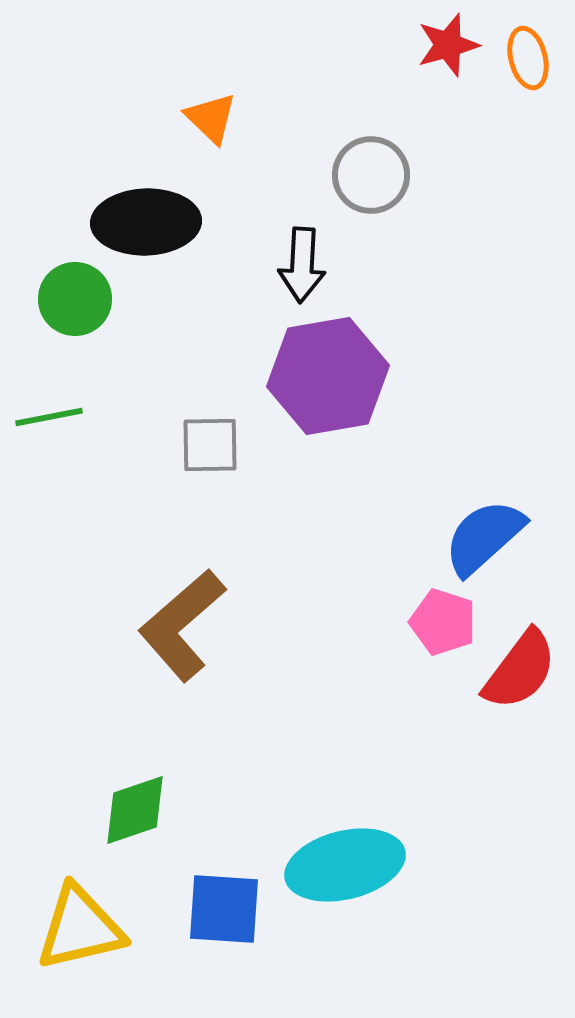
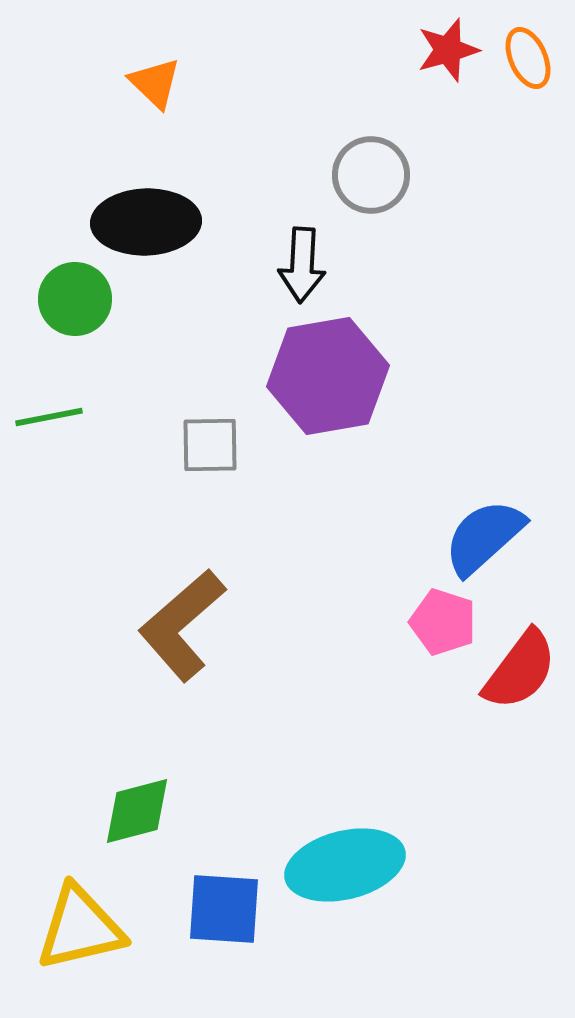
red star: moved 5 px down
orange ellipse: rotated 10 degrees counterclockwise
orange triangle: moved 56 px left, 35 px up
green diamond: moved 2 px right, 1 px down; rotated 4 degrees clockwise
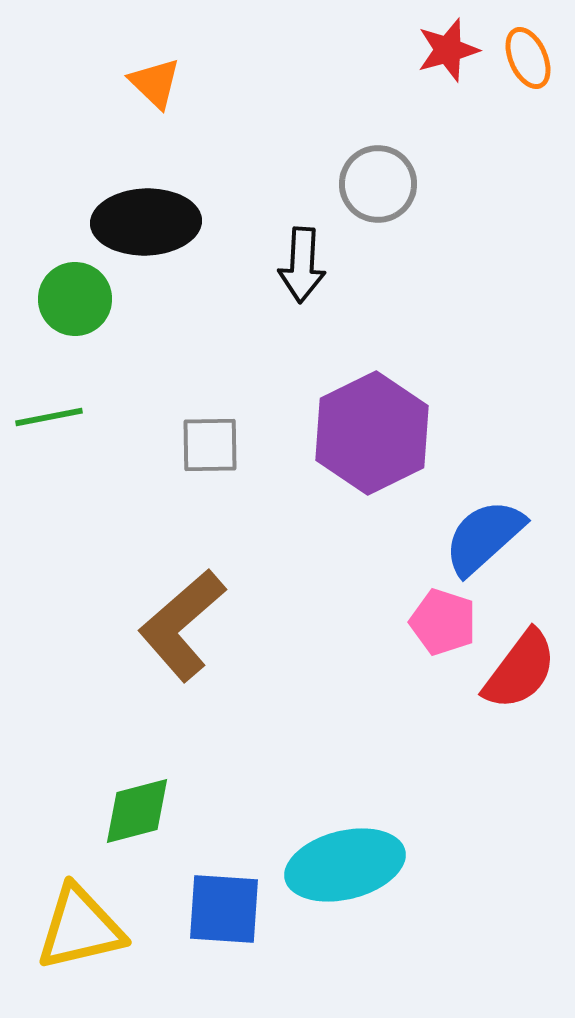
gray circle: moved 7 px right, 9 px down
purple hexagon: moved 44 px right, 57 px down; rotated 16 degrees counterclockwise
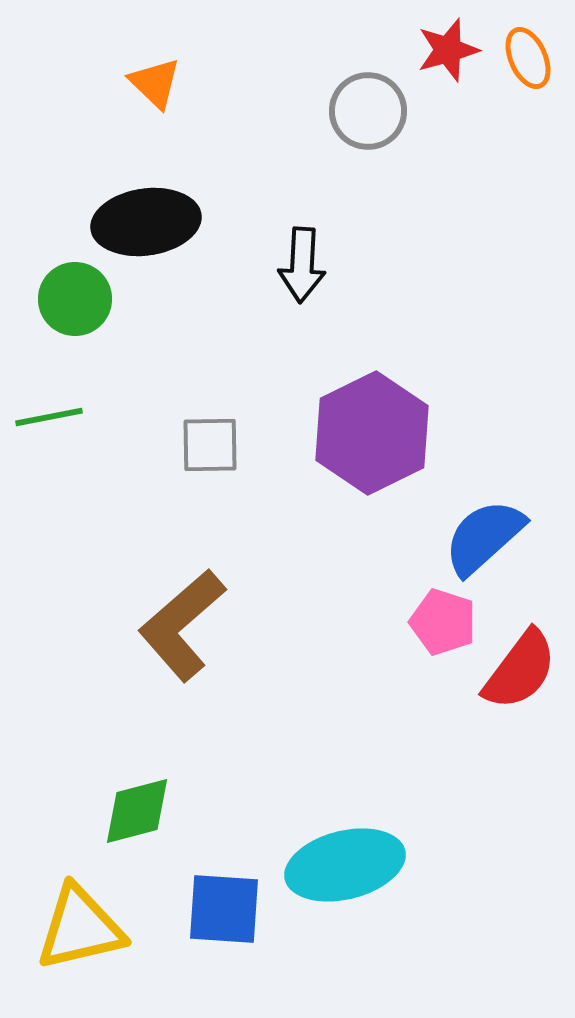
gray circle: moved 10 px left, 73 px up
black ellipse: rotated 6 degrees counterclockwise
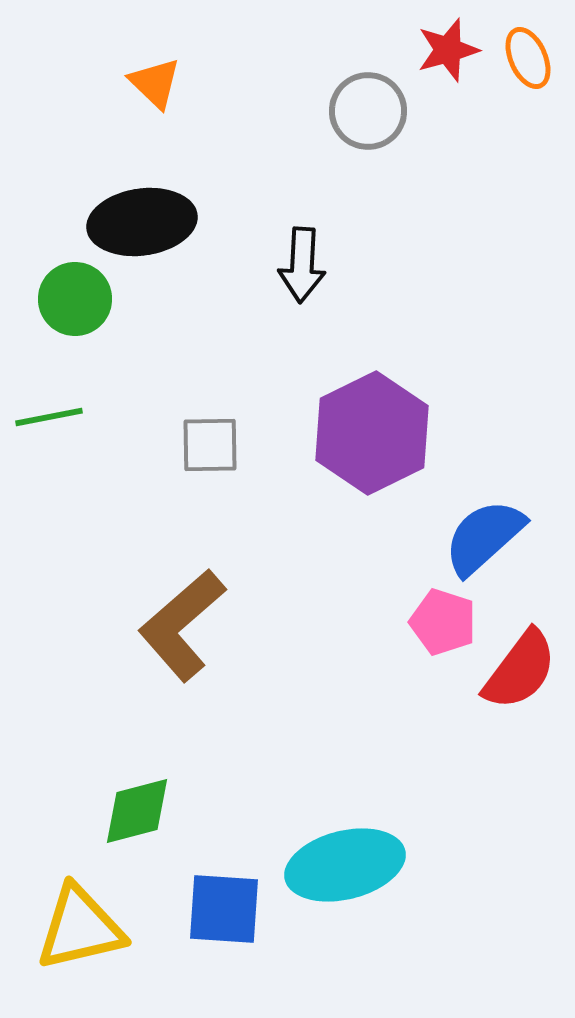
black ellipse: moved 4 px left
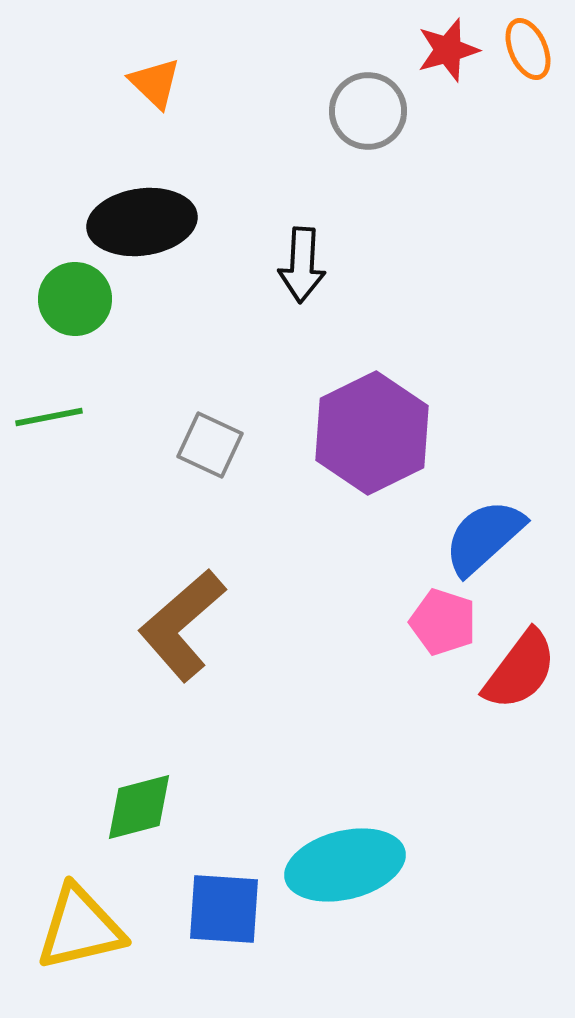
orange ellipse: moved 9 px up
gray square: rotated 26 degrees clockwise
green diamond: moved 2 px right, 4 px up
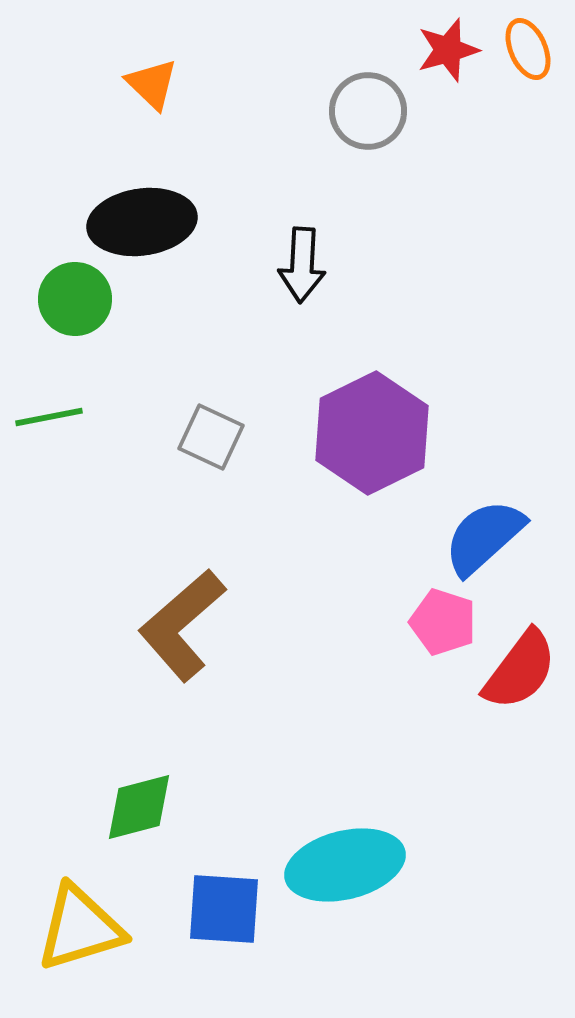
orange triangle: moved 3 px left, 1 px down
gray square: moved 1 px right, 8 px up
yellow triangle: rotated 4 degrees counterclockwise
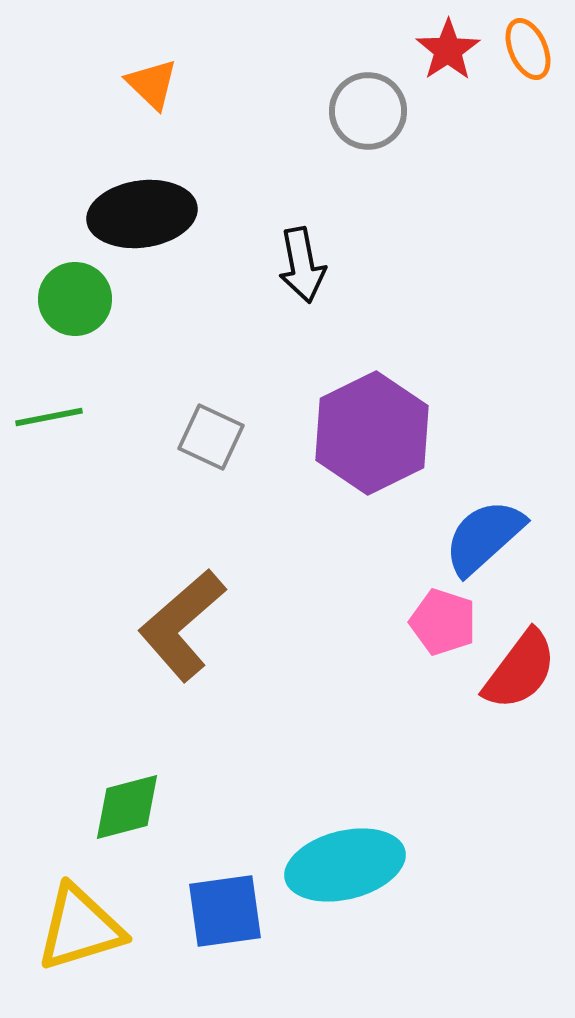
red star: rotated 18 degrees counterclockwise
black ellipse: moved 8 px up
black arrow: rotated 14 degrees counterclockwise
green diamond: moved 12 px left
blue square: moved 1 px right, 2 px down; rotated 12 degrees counterclockwise
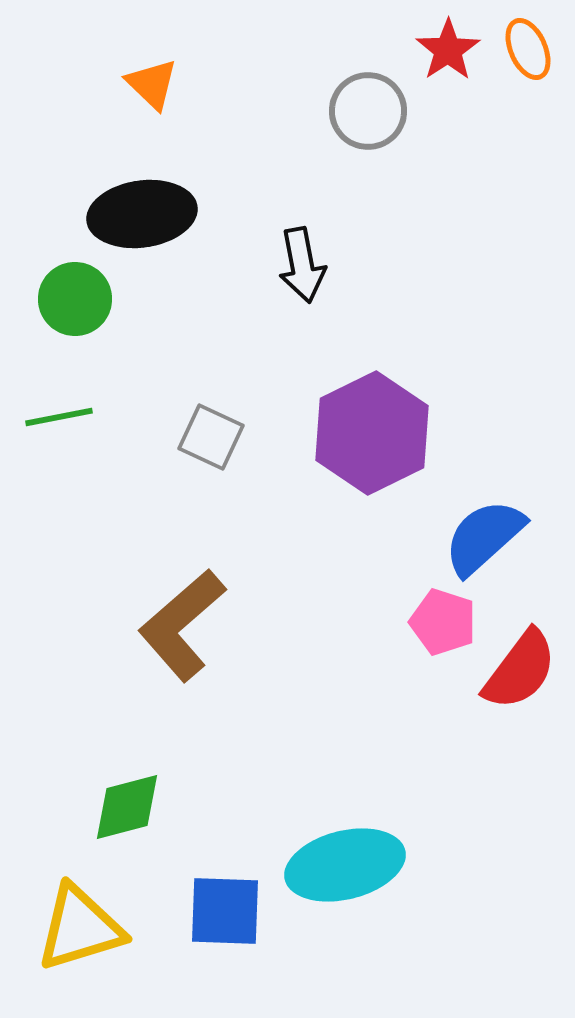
green line: moved 10 px right
blue square: rotated 10 degrees clockwise
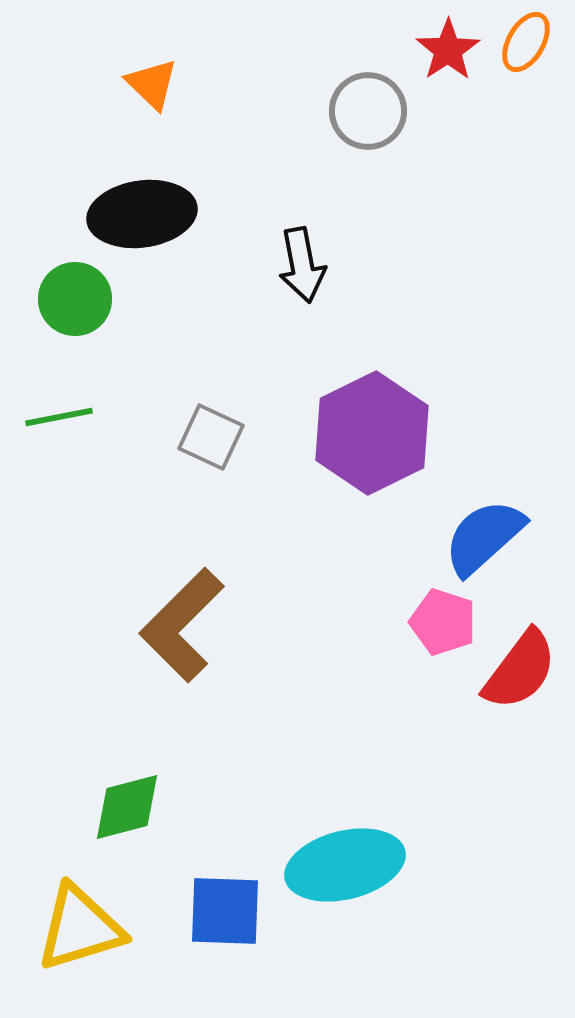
orange ellipse: moved 2 px left, 7 px up; rotated 54 degrees clockwise
brown L-shape: rotated 4 degrees counterclockwise
